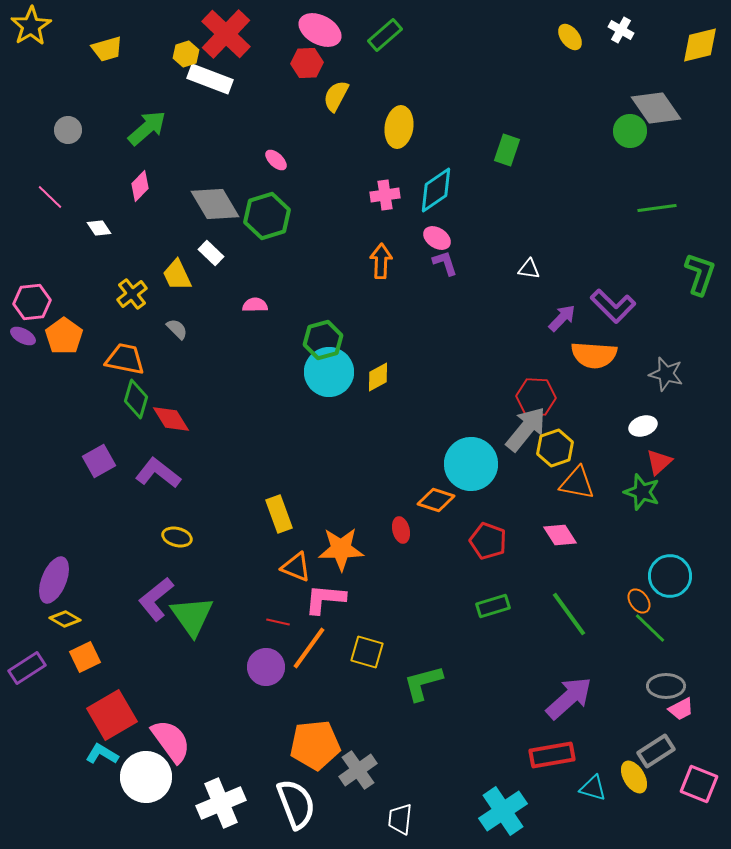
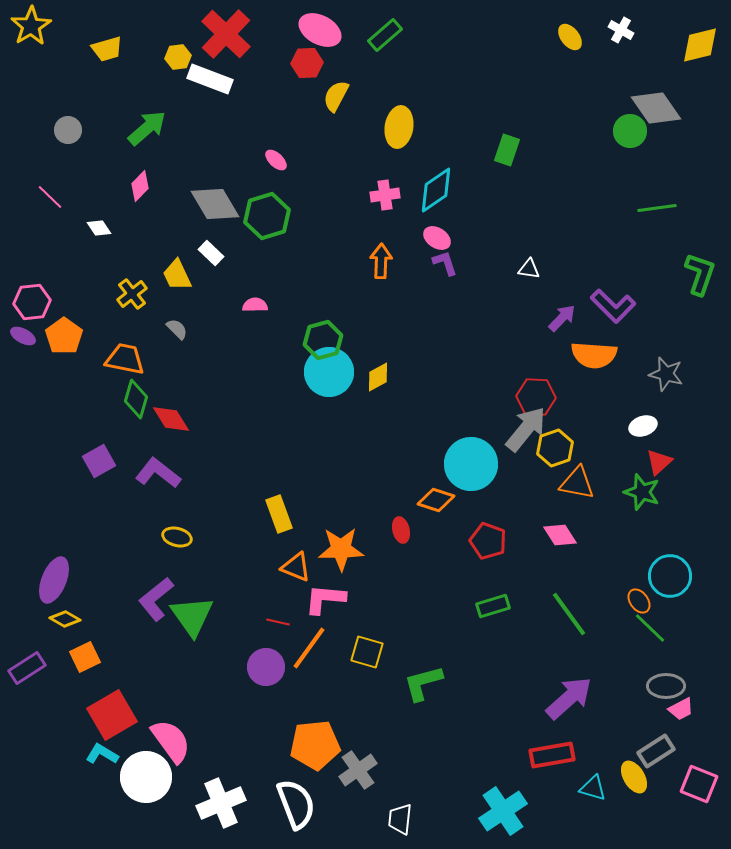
yellow hexagon at (186, 54): moved 8 px left, 3 px down; rotated 10 degrees clockwise
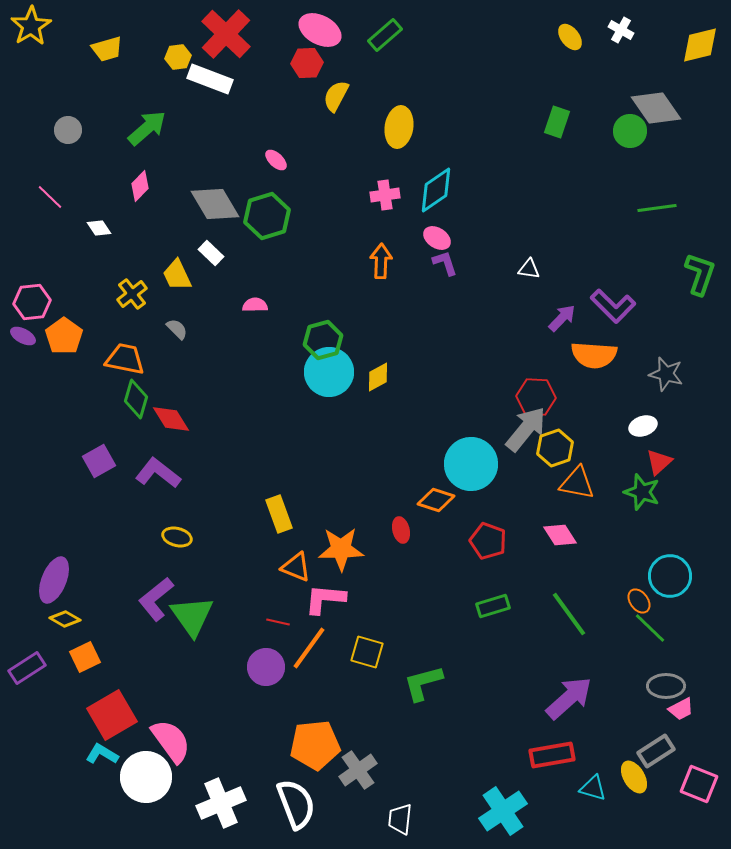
green rectangle at (507, 150): moved 50 px right, 28 px up
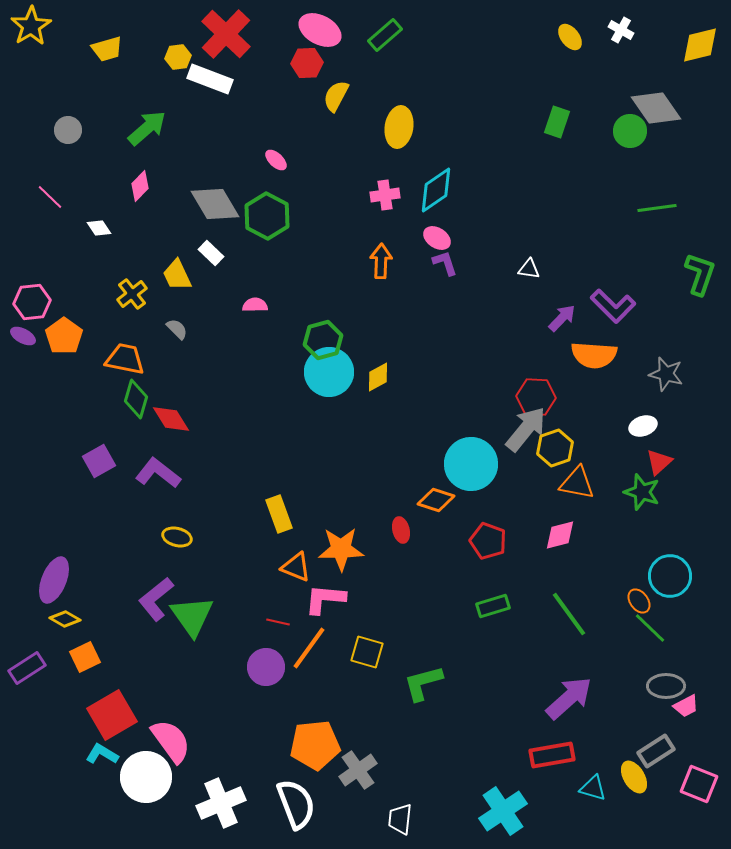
green hexagon at (267, 216): rotated 15 degrees counterclockwise
pink diamond at (560, 535): rotated 72 degrees counterclockwise
pink trapezoid at (681, 709): moved 5 px right, 3 px up
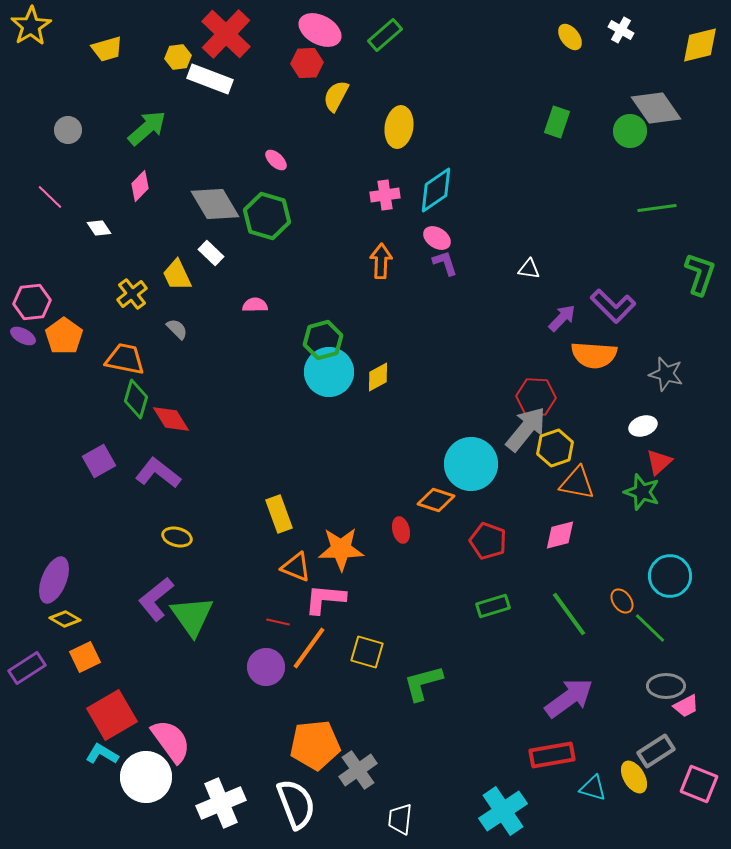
green hexagon at (267, 216): rotated 12 degrees counterclockwise
orange ellipse at (639, 601): moved 17 px left
purple arrow at (569, 698): rotated 6 degrees clockwise
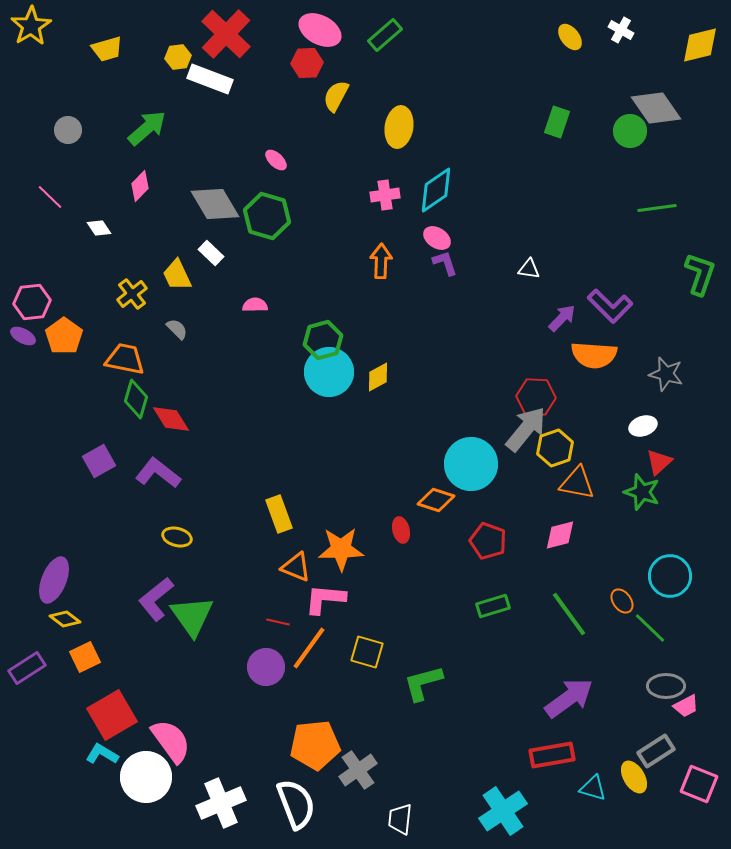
purple L-shape at (613, 306): moved 3 px left
yellow diamond at (65, 619): rotated 8 degrees clockwise
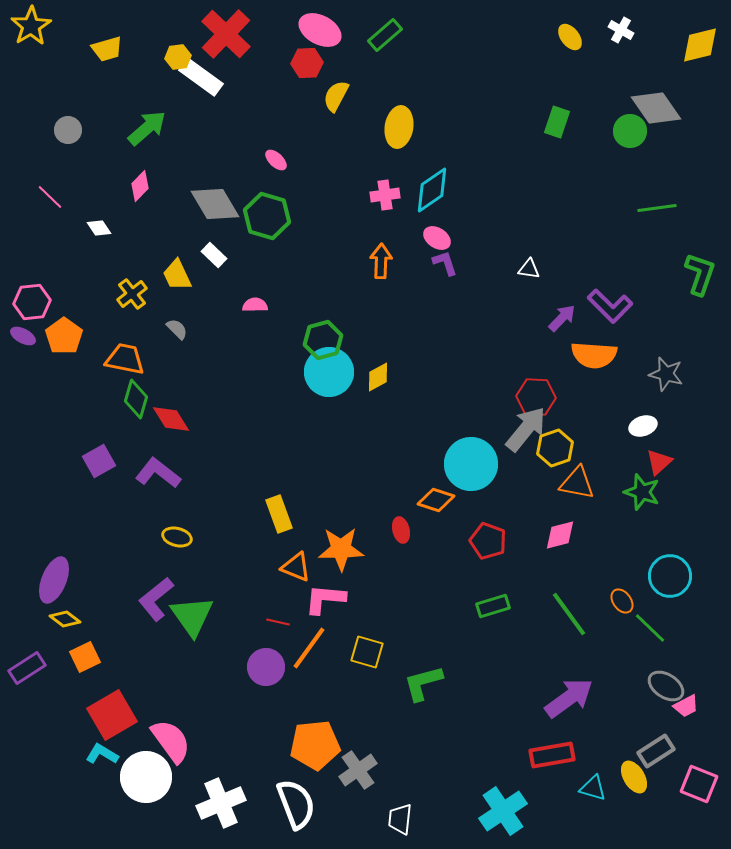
white rectangle at (210, 79): moved 9 px left, 2 px up; rotated 15 degrees clockwise
cyan diamond at (436, 190): moved 4 px left
white rectangle at (211, 253): moved 3 px right, 2 px down
gray ellipse at (666, 686): rotated 33 degrees clockwise
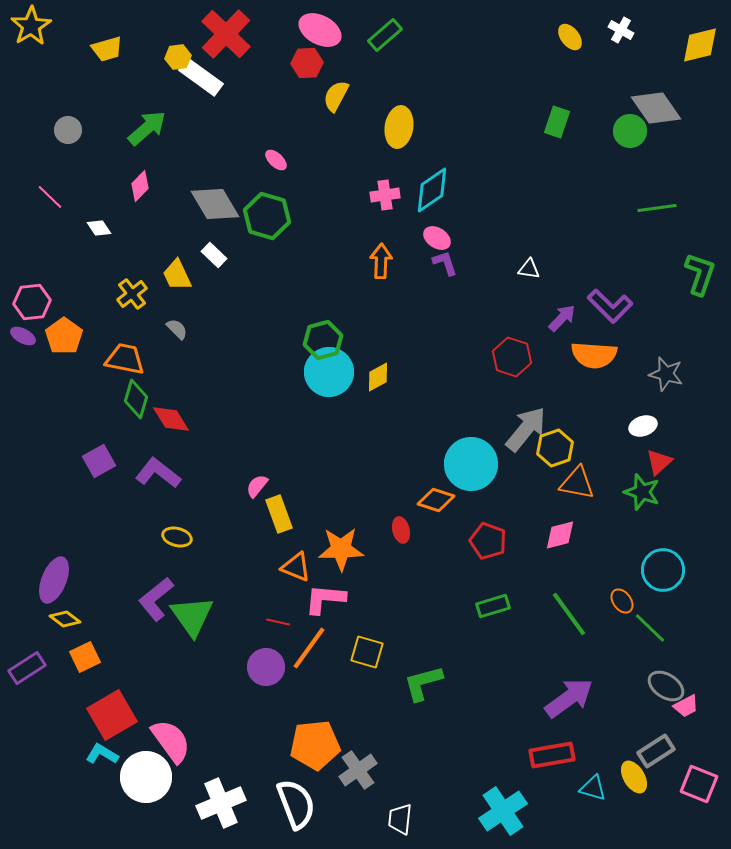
pink semicircle at (255, 305): moved 2 px right, 181 px down; rotated 50 degrees counterclockwise
red hexagon at (536, 397): moved 24 px left, 40 px up; rotated 15 degrees clockwise
cyan circle at (670, 576): moved 7 px left, 6 px up
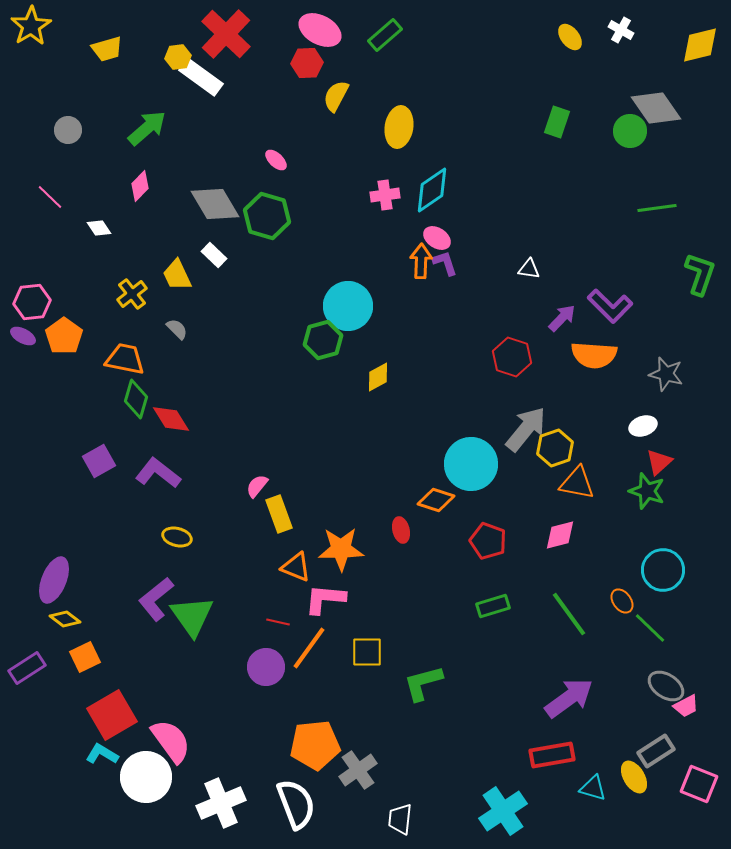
orange arrow at (381, 261): moved 40 px right
cyan circle at (329, 372): moved 19 px right, 66 px up
green star at (642, 492): moved 5 px right, 1 px up
yellow square at (367, 652): rotated 16 degrees counterclockwise
